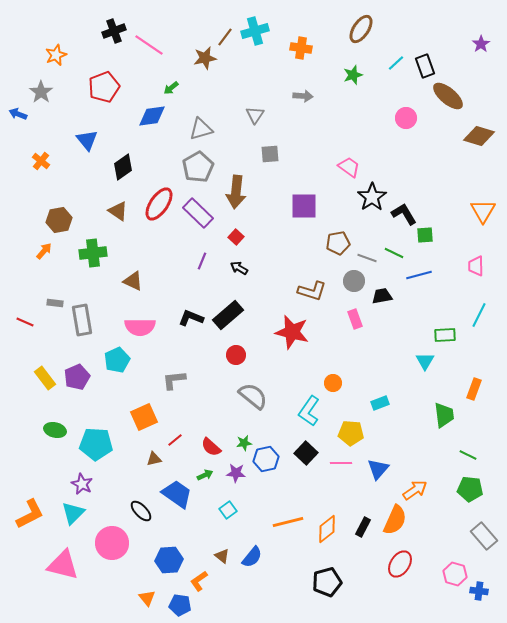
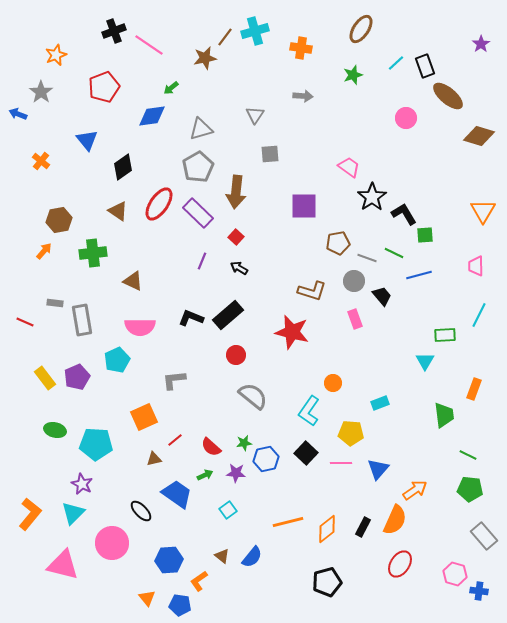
black trapezoid at (382, 296): rotated 60 degrees clockwise
orange L-shape at (30, 514): rotated 24 degrees counterclockwise
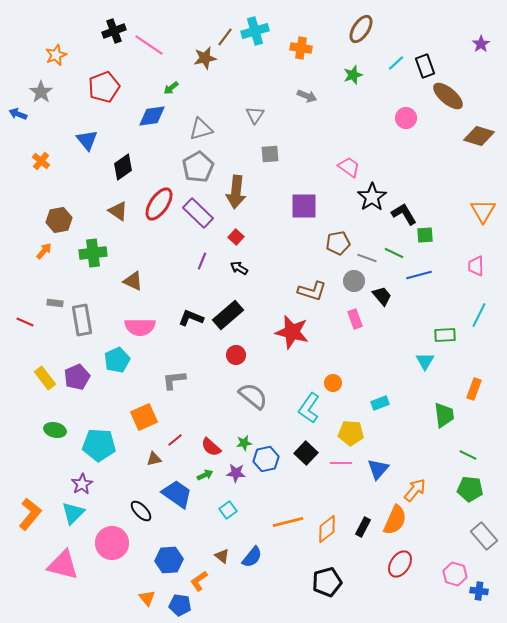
gray arrow at (303, 96): moved 4 px right; rotated 18 degrees clockwise
cyan L-shape at (309, 411): moved 3 px up
cyan pentagon at (96, 444): moved 3 px right, 1 px down
purple star at (82, 484): rotated 15 degrees clockwise
orange arrow at (415, 490): rotated 15 degrees counterclockwise
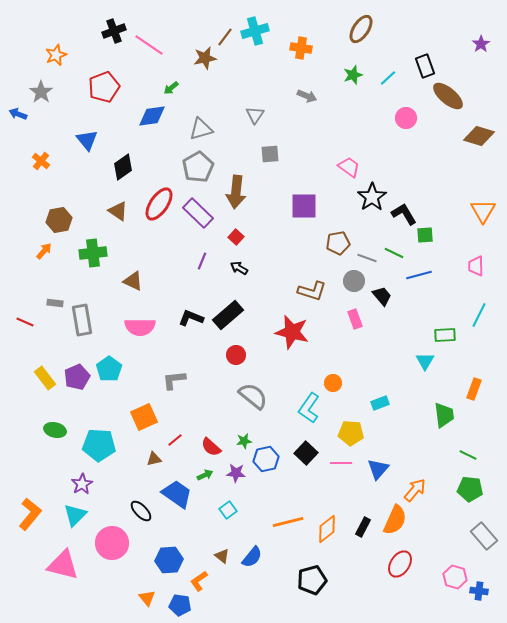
cyan line at (396, 63): moved 8 px left, 15 px down
cyan pentagon at (117, 360): moved 8 px left, 9 px down; rotated 10 degrees counterclockwise
green star at (244, 443): moved 2 px up
cyan triangle at (73, 513): moved 2 px right, 2 px down
pink hexagon at (455, 574): moved 3 px down
black pentagon at (327, 582): moved 15 px left, 2 px up
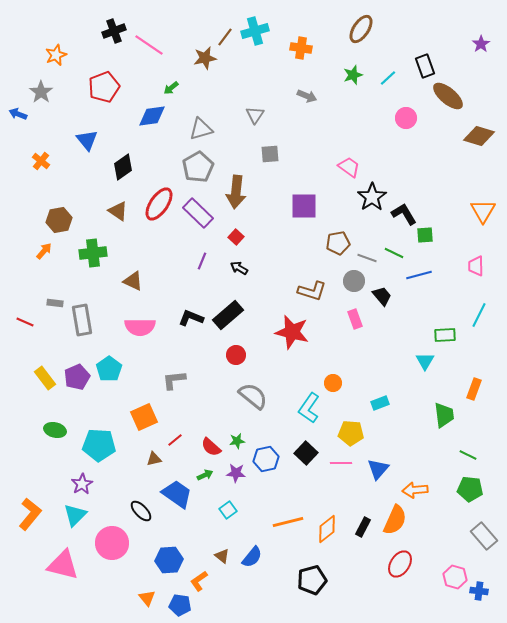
green star at (244, 441): moved 7 px left
orange arrow at (415, 490): rotated 135 degrees counterclockwise
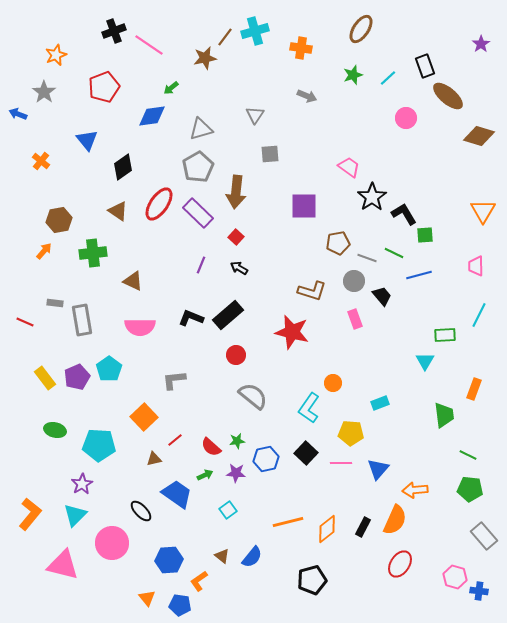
gray star at (41, 92): moved 3 px right
purple line at (202, 261): moved 1 px left, 4 px down
orange square at (144, 417): rotated 20 degrees counterclockwise
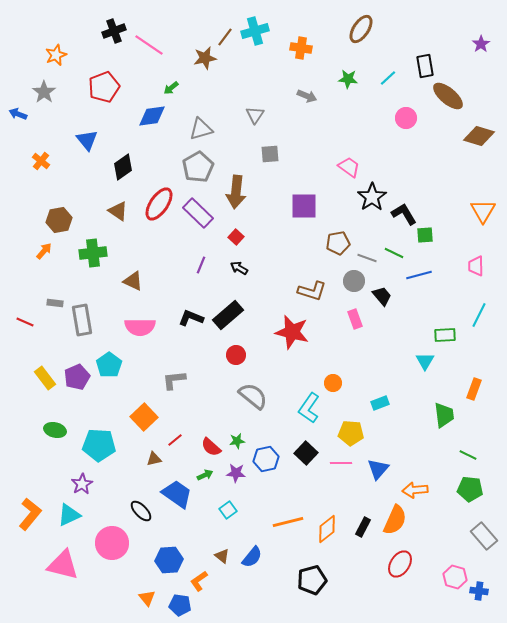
black rectangle at (425, 66): rotated 10 degrees clockwise
green star at (353, 75): moved 5 px left, 4 px down; rotated 24 degrees clockwise
cyan pentagon at (109, 369): moved 4 px up
cyan triangle at (75, 515): moved 6 px left; rotated 20 degrees clockwise
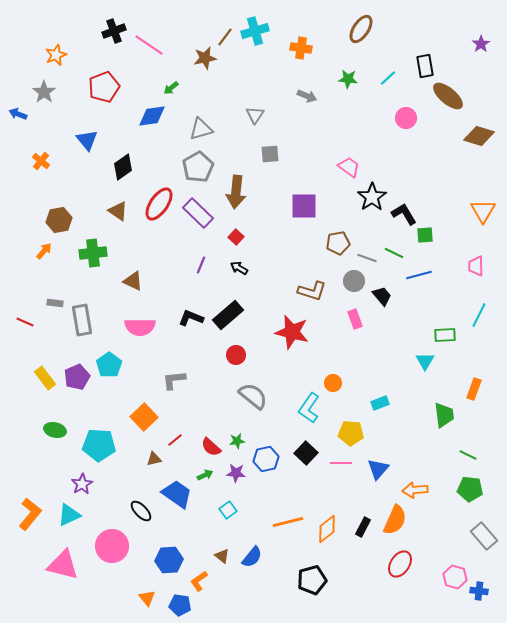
pink circle at (112, 543): moved 3 px down
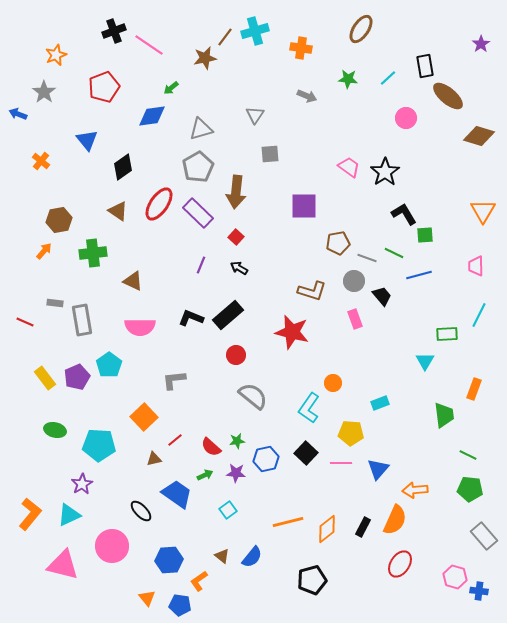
black star at (372, 197): moved 13 px right, 25 px up
green rectangle at (445, 335): moved 2 px right, 1 px up
